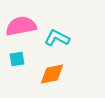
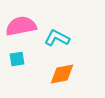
orange diamond: moved 10 px right
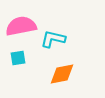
cyan L-shape: moved 4 px left, 1 px down; rotated 15 degrees counterclockwise
cyan square: moved 1 px right, 1 px up
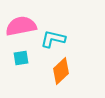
cyan square: moved 3 px right
orange diamond: moved 1 px left, 3 px up; rotated 32 degrees counterclockwise
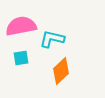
cyan L-shape: moved 1 px left
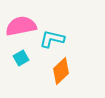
cyan square: rotated 21 degrees counterclockwise
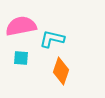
cyan square: rotated 35 degrees clockwise
orange diamond: rotated 28 degrees counterclockwise
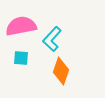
cyan L-shape: rotated 60 degrees counterclockwise
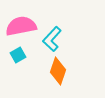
cyan square: moved 3 px left, 3 px up; rotated 35 degrees counterclockwise
orange diamond: moved 3 px left
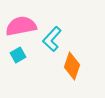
orange diamond: moved 14 px right, 5 px up
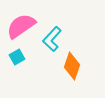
pink semicircle: rotated 24 degrees counterclockwise
cyan square: moved 1 px left, 2 px down
